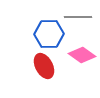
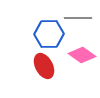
gray line: moved 1 px down
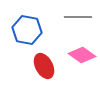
gray line: moved 1 px up
blue hexagon: moved 22 px left, 4 px up; rotated 12 degrees clockwise
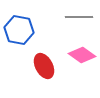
gray line: moved 1 px right
blue hexagon: moved 8 px left
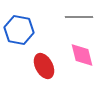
pink diamond: rotated 40 degrees clockwise
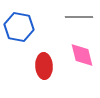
blue hexagon: moved 3 px up
red ellipse: rotated 25 degrees clockwise
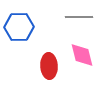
blue hexagon: rotated 12 degrees counterclockwise
red ellipse: moved 5 px right
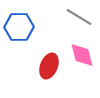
gray line: rotated 32 degrees clockwise
red ellipse: rotated 25 degrees clockwise
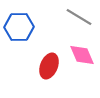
pink diamond: rotated 8 degrees counterclockwise
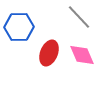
gray line: rotated 16 degrees clockwise
red ellipse: moved 13 px up
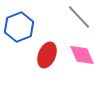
blue hexagon: rotated 20 degrees counterclockwise
red ellipse: moved 2 px left, 2 px down
